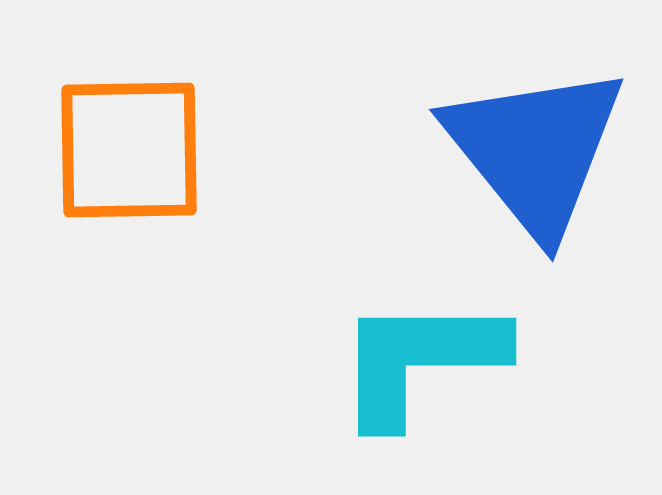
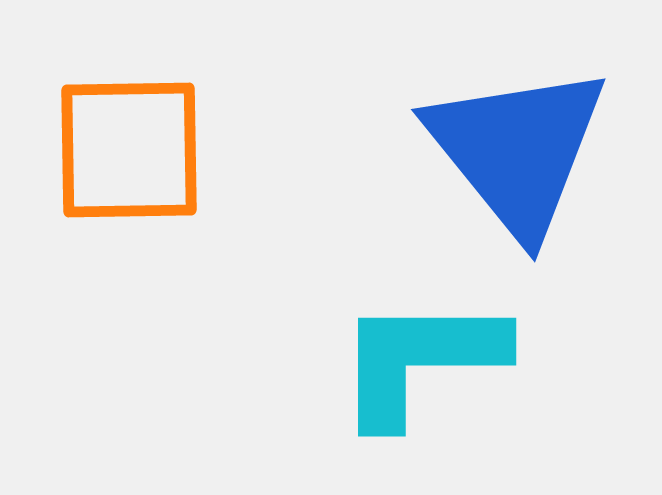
blue triangle: moved 18 px left
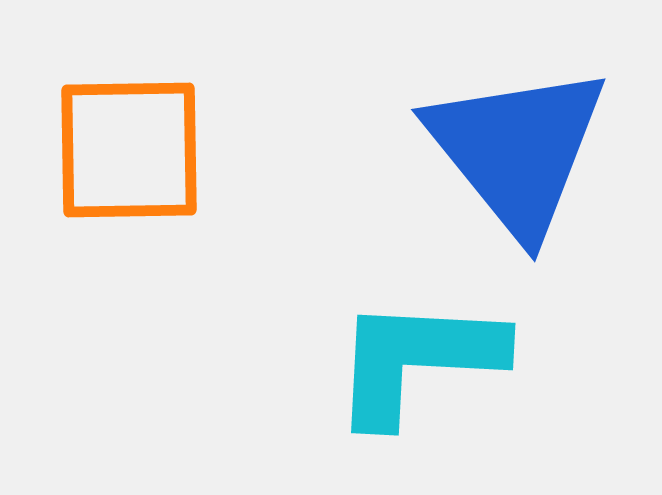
cyan L-shape: moved 3 px left; rotated 3 degrees clockwise
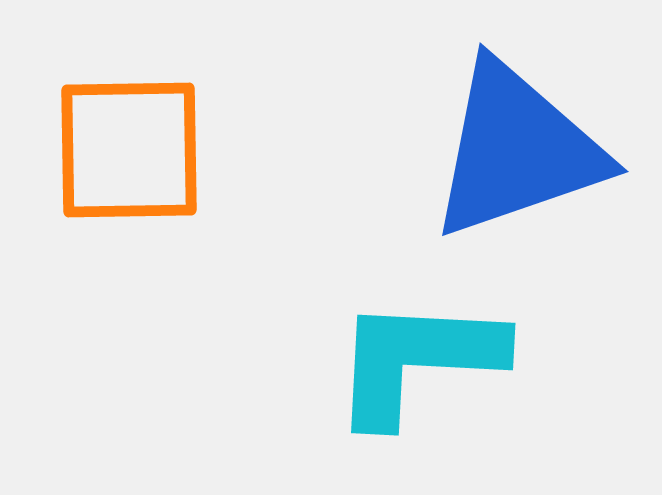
blue triangle: rotated 50 degrees clockwise
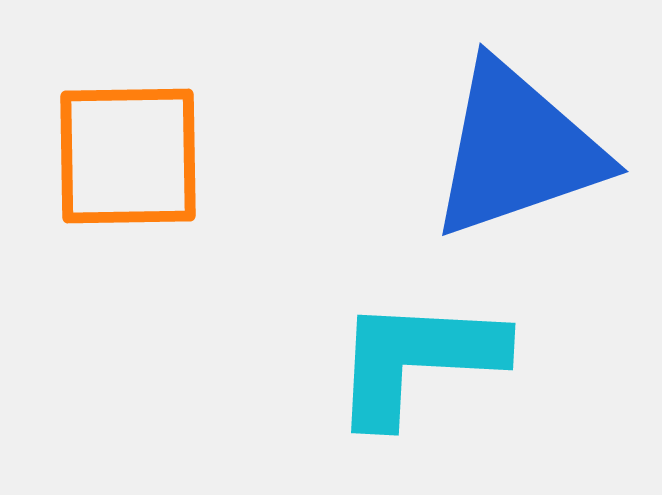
orange square: moved 1 px left, 6 px down
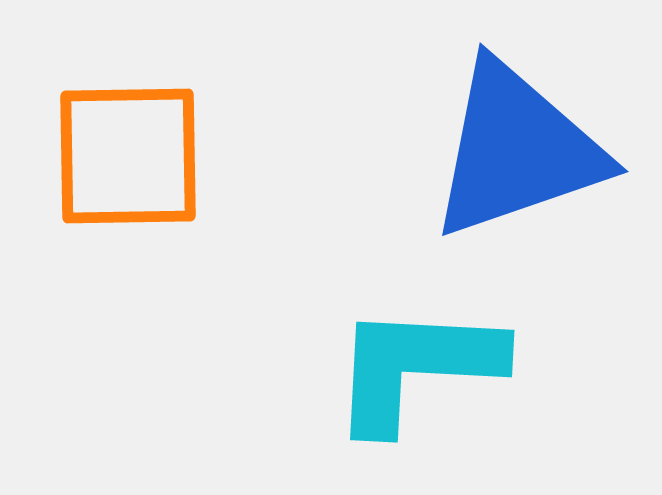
cyan L-shape: moved 1 px left, 7 px down
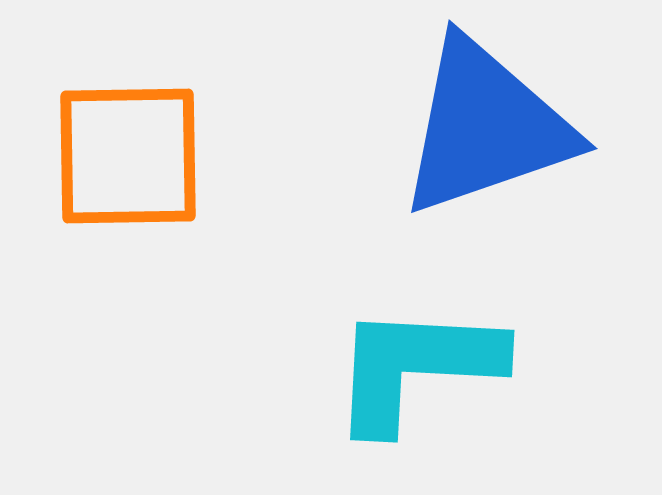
blue triangle: moved 31 px left, 23 px up
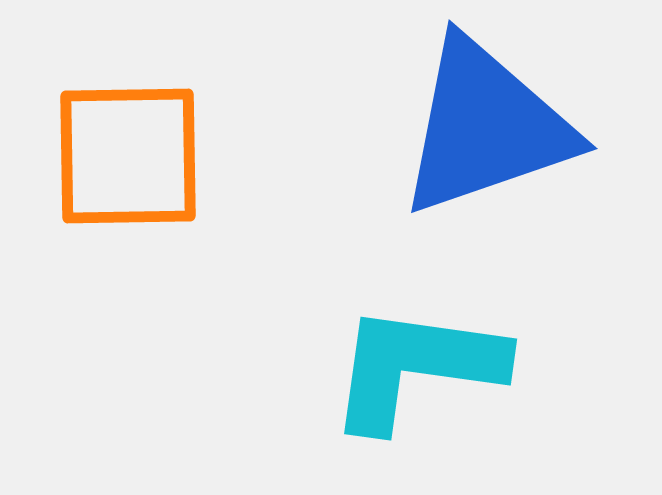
cyan L-shape: rotated 5 degrees clockwise
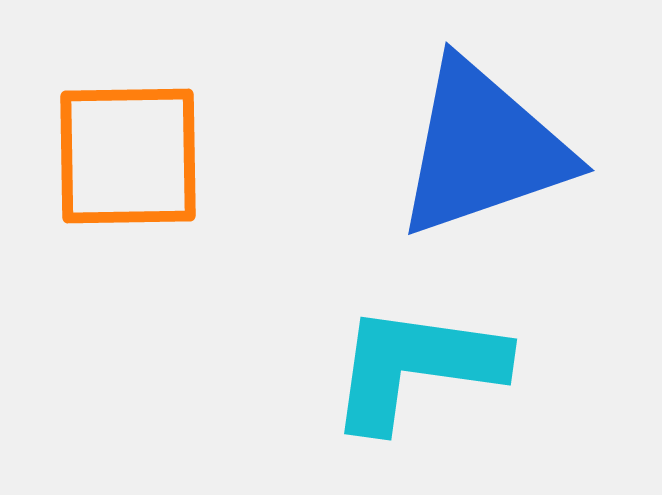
blue triangle: moved 3 px left, 22 px down
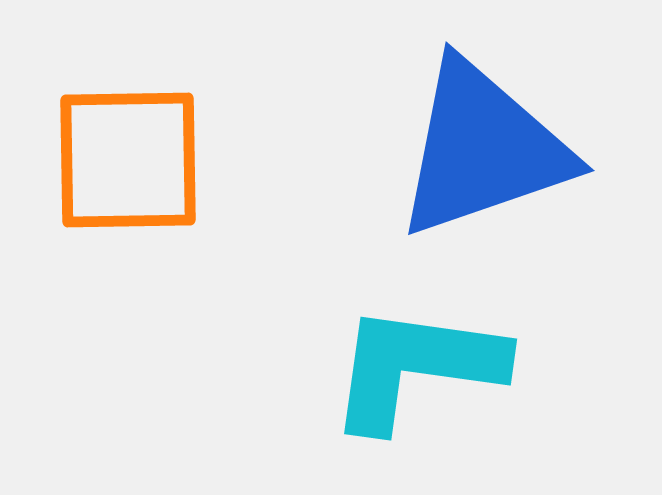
orange square: moved 4 px down
